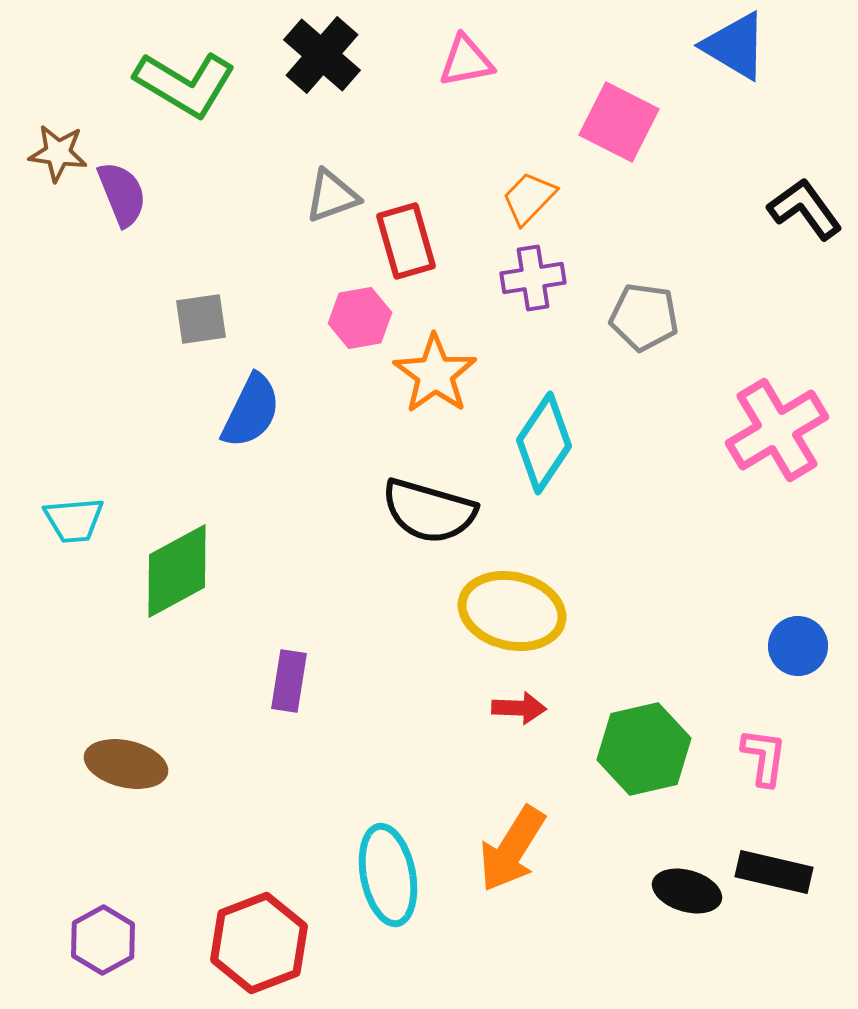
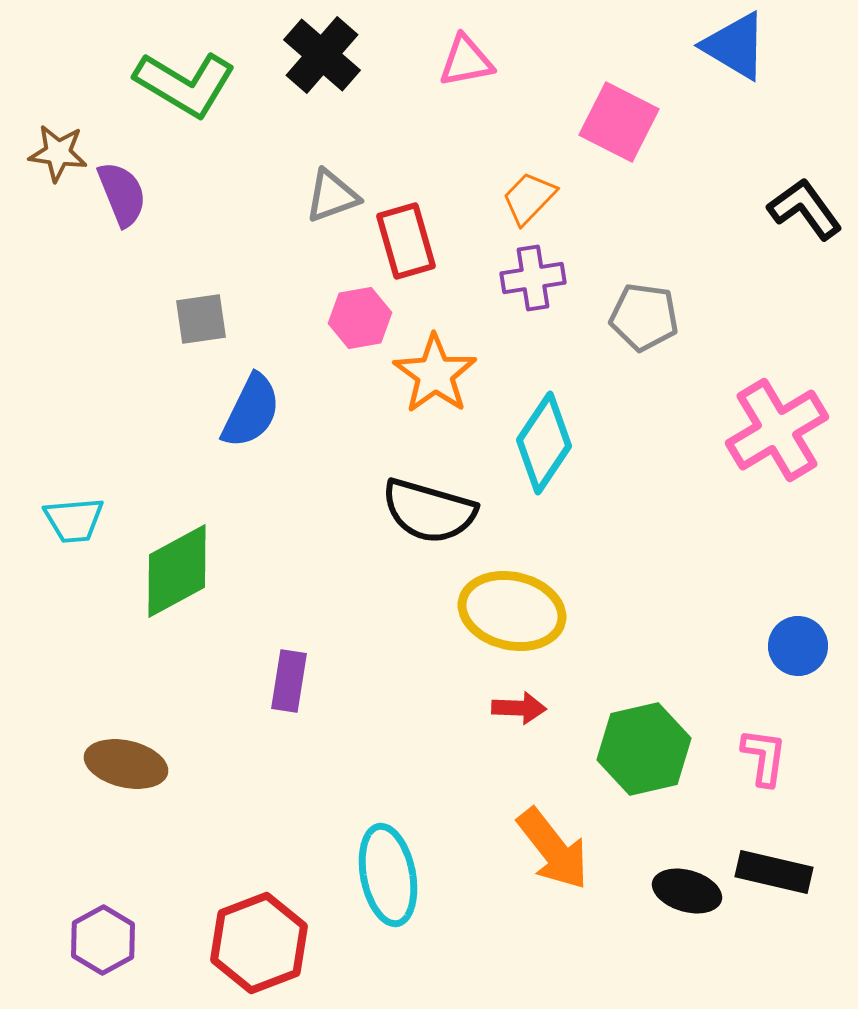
orange arrow: moved 41 px right; rotated 70 degrees counterclockwise
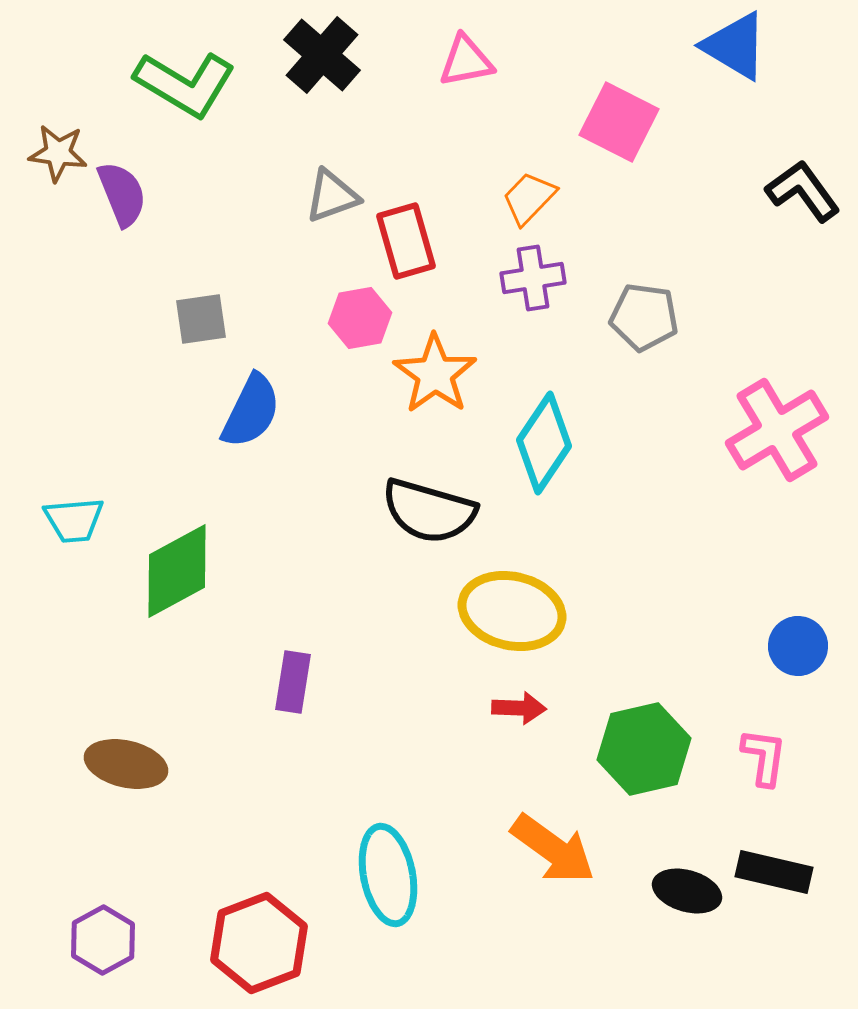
black L-shape: moved 2 px left, 18 px up
purple rectangle: moved 4 px right, 1 px down
orange arrow: rotated 16 degrees counterclockwise
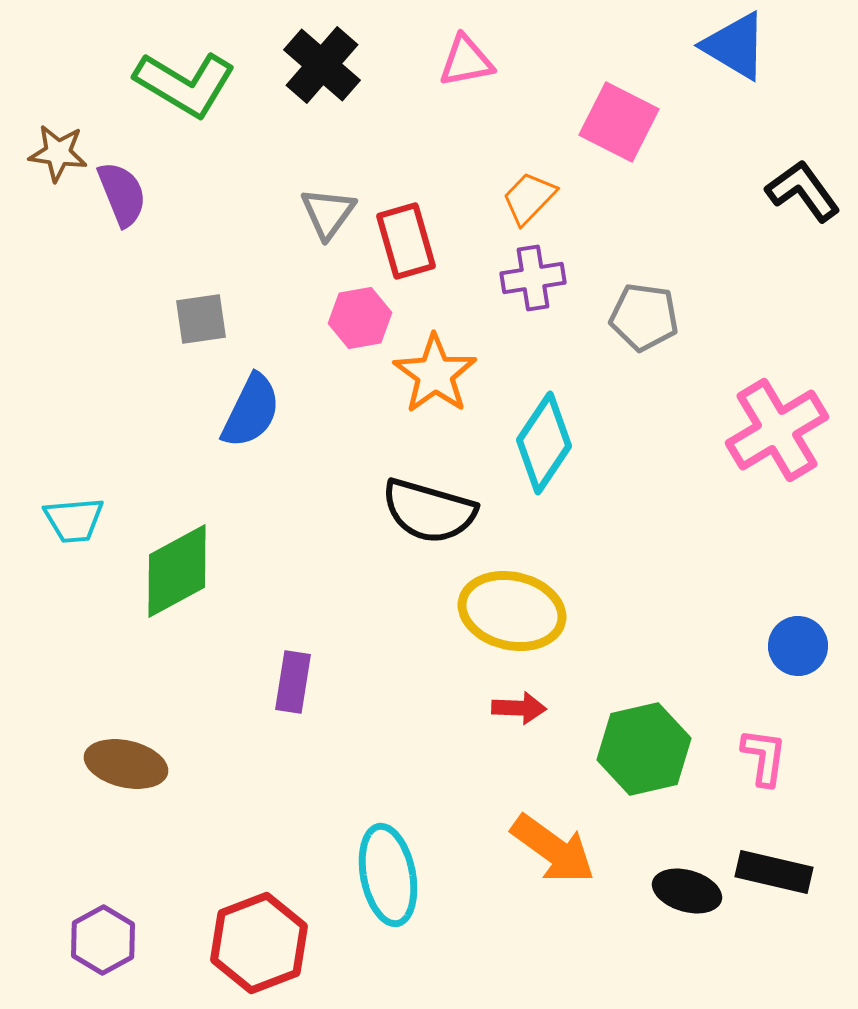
black cross: moved 10 px down
gray triangle: moved 4 px left, 17 px down; rotated 34 degrees counterclockwise
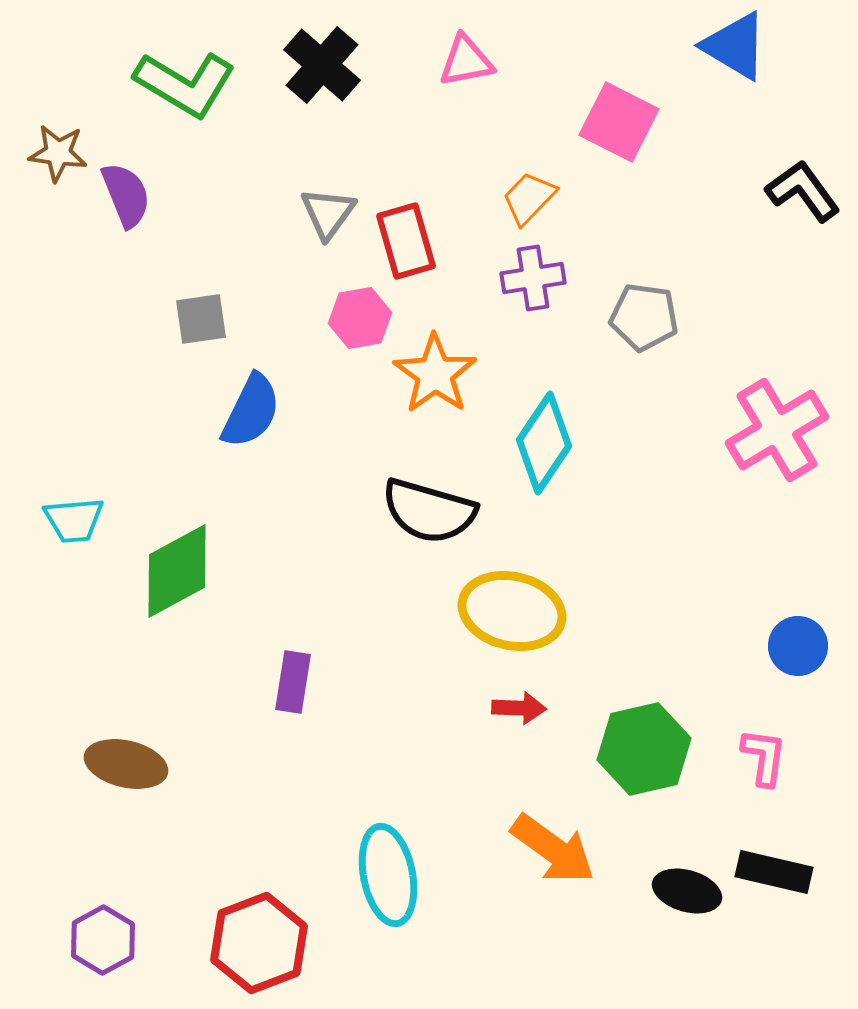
purple semicircle: moved 4 px right, 1 px down
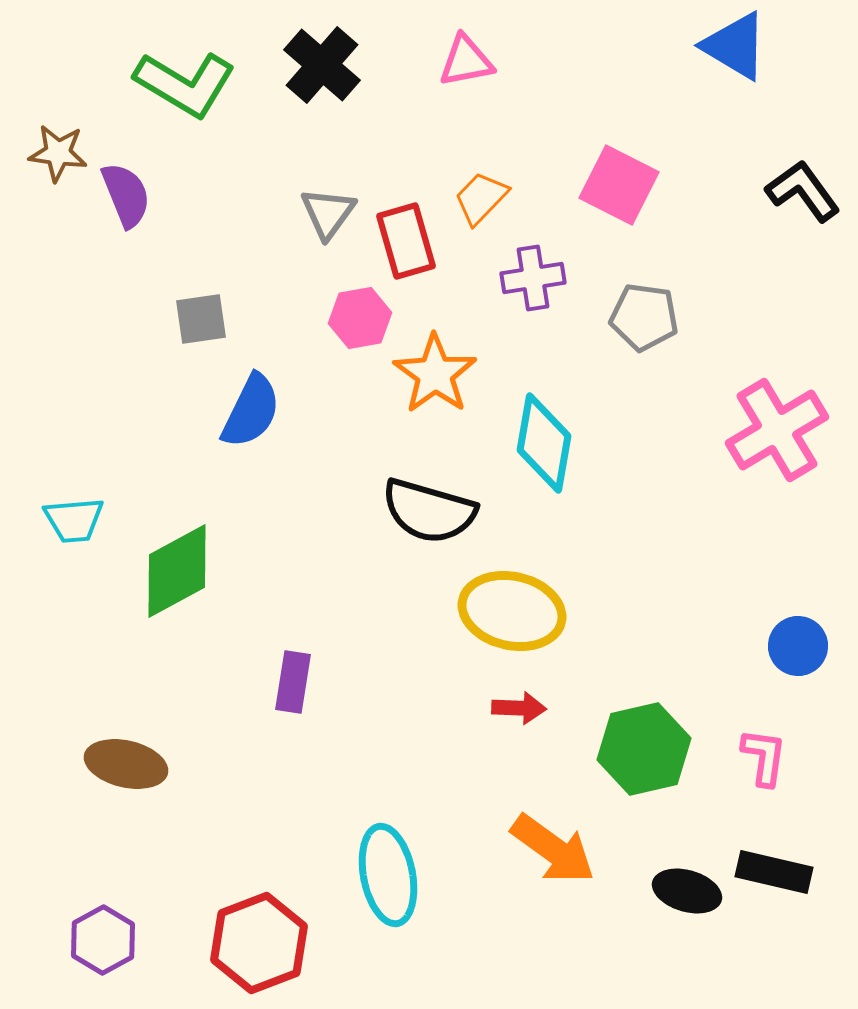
pink square: moved 63 px down
orange trapezoid: moved 48 px left
cyan diamond: rotated 24 degrees counterclockwise
